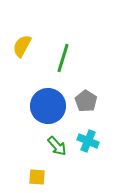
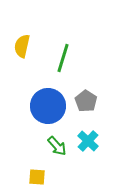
yellow semicircle: rotated 15 degrees counterclockwise
cyan cross: rotated 20 degrees clockwise
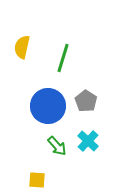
yellow semicircle: moved 1 px down
yellow square: moved 3 px down
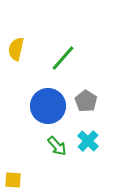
yellow semicircle: moved 6 px left, 2 px down
green line: rotated 24 degrees clockwise
yellow square: moved 24 px left
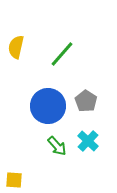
yellow semicircle: moved 2 px up
green line: moved 1 px left, 4 px up
yellow square: moved 1 px right
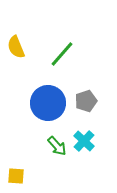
yellow semicircle: rotated 35 degrees counterclockwise
gray pentagon: rotated 20 degrees clockwise
blue circle: moved 3 px up
cyan cross: moved 4 px left
yellow square: moved 2 px right, 4 px up
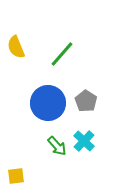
gray pentagon: rotated 20 degrees counterclockwise
yellow square: rotated 12 degrees counterclockwise
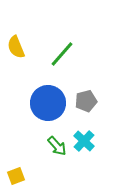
gray pentagon: rotated 25 degrees clockwise
yellow square: rotated 12 degrees counterclockwise
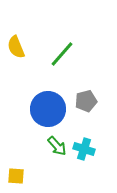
blue circle: moved 6 px down
cyan cross: moved 8 px down; rotated 25 degrees counterclockwise
yellow square: rotated 24 degrees clockwise
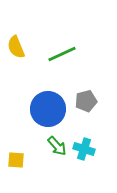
green line: rotated 24 degrees clockwise
yellow square: moved 16 px up
